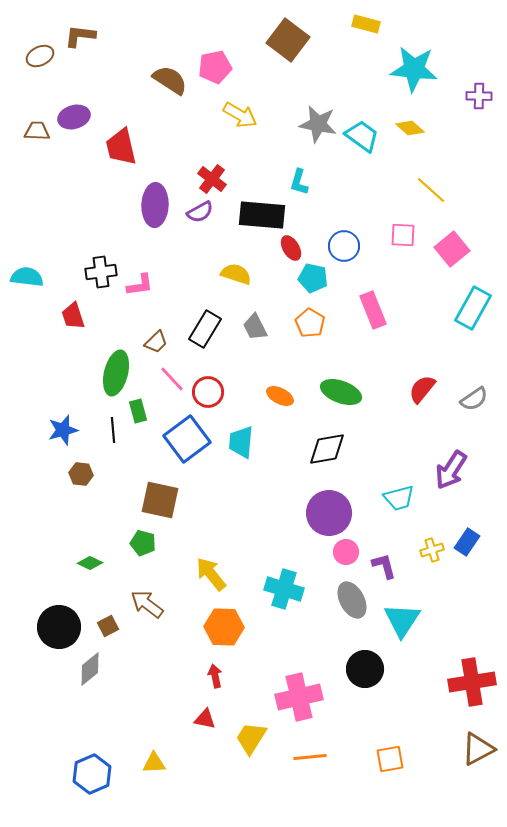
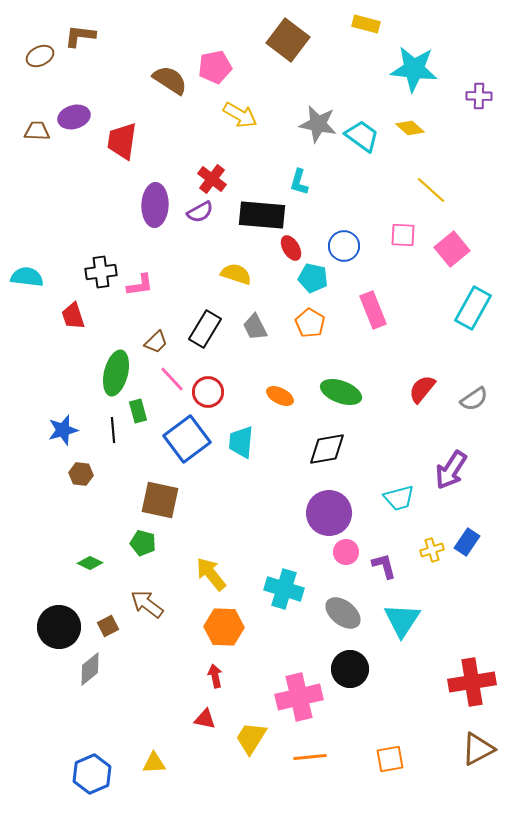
red trapezoid at (121, 147): moved 1 px right, 6 px up; rotated 21 degrees clockwise
gray ellipse at (352, 600): moved 9 px left, 13 px down; rotated 24 degrees counterclockwise
black circle at (365, 669): moved 15 px left
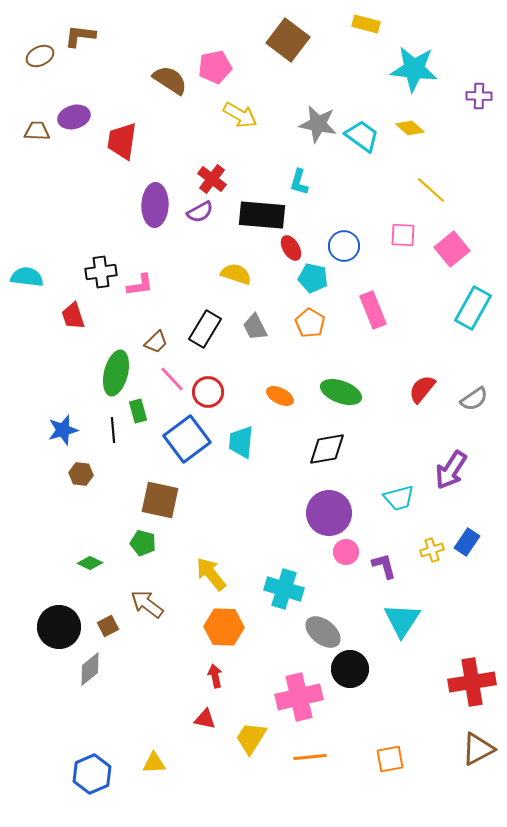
gray ellipse at (343, 613): moved 20 px left, 19 px down
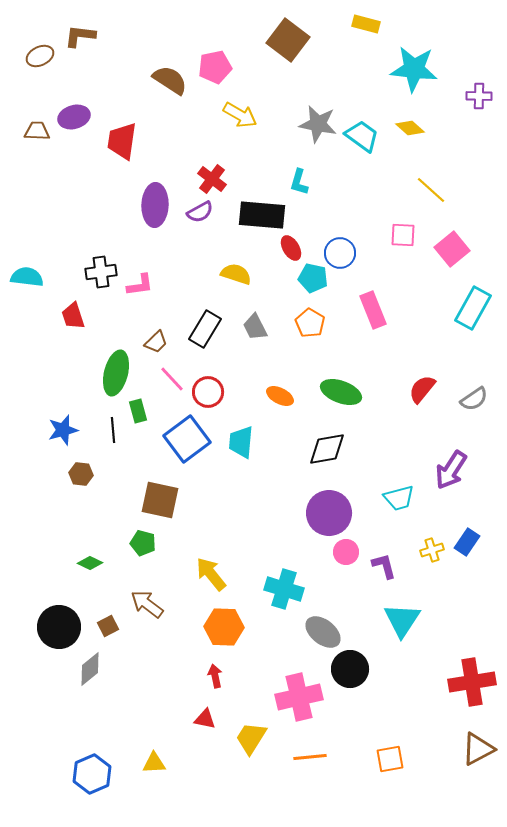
blue circle at (344, 246): moved 4 px left, 7 px down
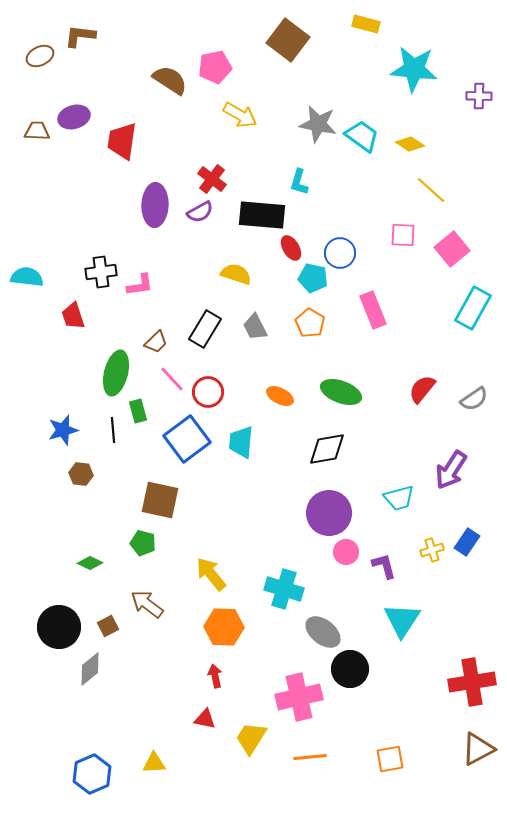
yellow diamond at (410, 128): moved 16 px down; rotated 8 degrees counterclockwise
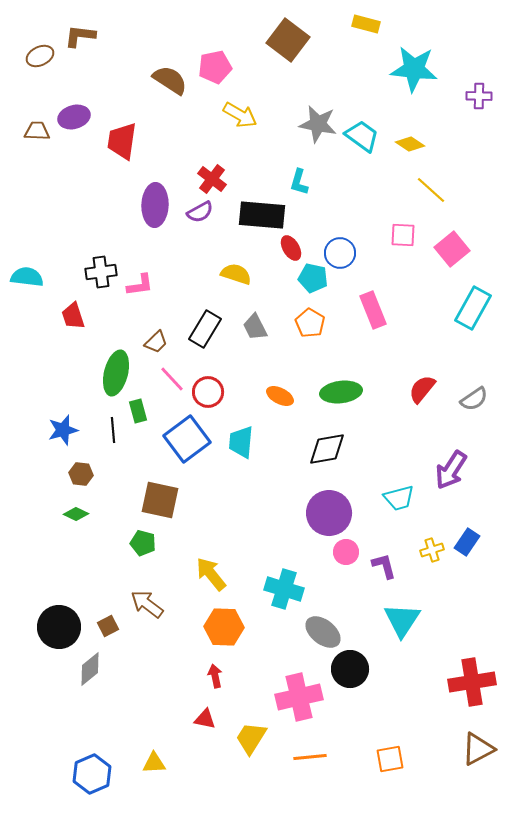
green ellipse at (341, 392): rotated 27 degrees counterclockwise
green diamond at (90, 563): moved 14 px left, 49 px up
